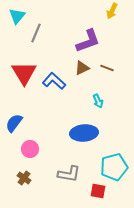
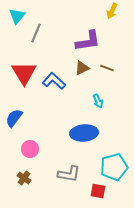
purple L-shape: rotated 12 degrees clockwise
blue semicircle: moved 5 px up
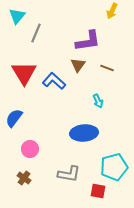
brown triangle: moved 4 px left, 3 px up; rotated 28 degrees counterclockwise
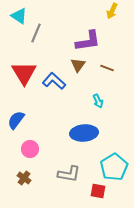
cyan triangle: moved 2 px right; rotated 36 degrees counterclockwise
blue semicircle: moved 2 px right, 2 px down
cyan pentagon: rotated 16 degrees counterclockwise
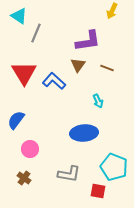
cyan pentagon: rotated 20 degrees counterclockwise
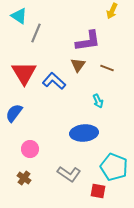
blue semicircle: moved 2 px left, 7 px up
gray L-shape: rotated 25 degrees clockwise
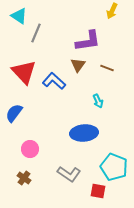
red triangle: moved 1 px up; rotated 12 degrees counterclockwise
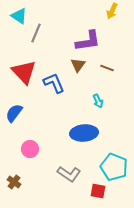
blue L-shape: moved 2 px down; rotated 25 degrees clockwise
brown cross: moved 10 px left, 4 px down
